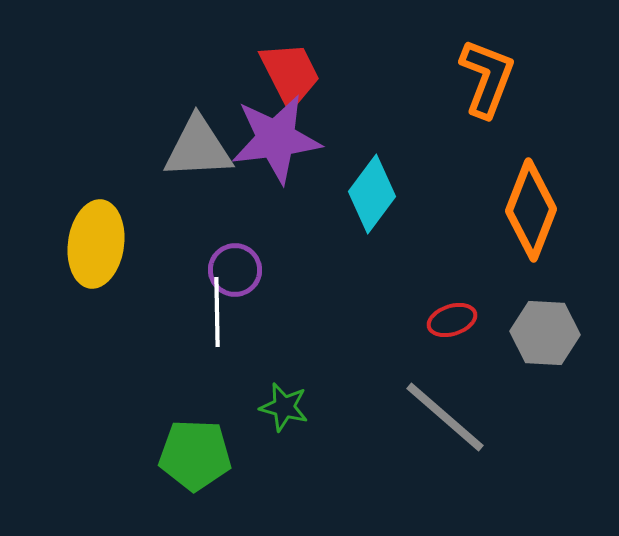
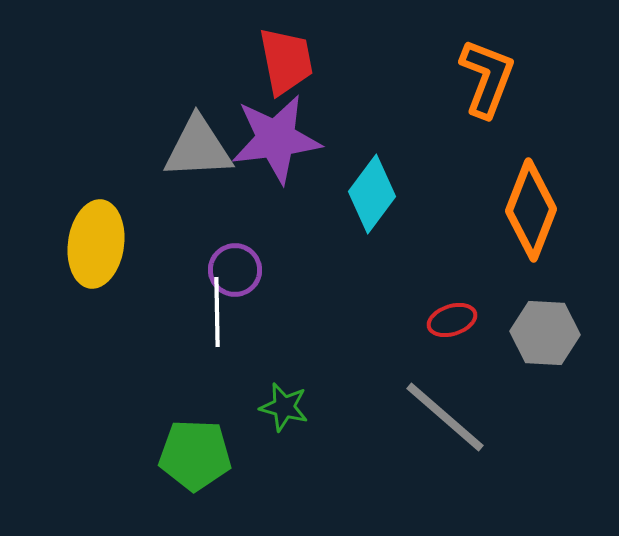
red trapezoid: moved 4 px left, 13 px up; rotated 16 degrees clockwise
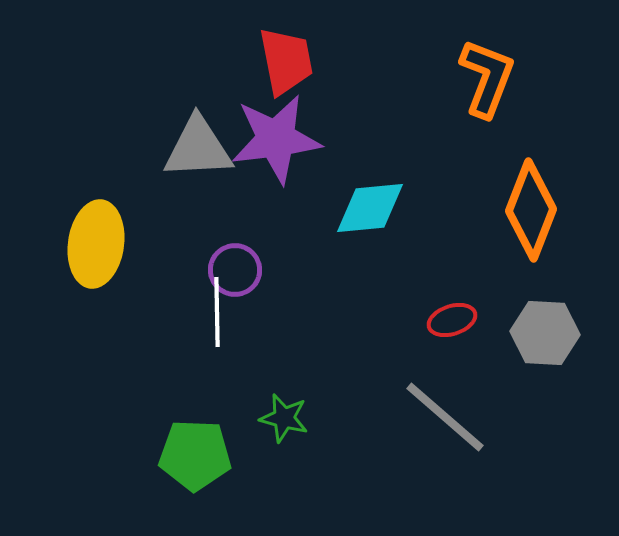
cyan diamond: moved 2 px left, 14 px down; rotated 48 degrees clockwise
green star: moved 11 px down
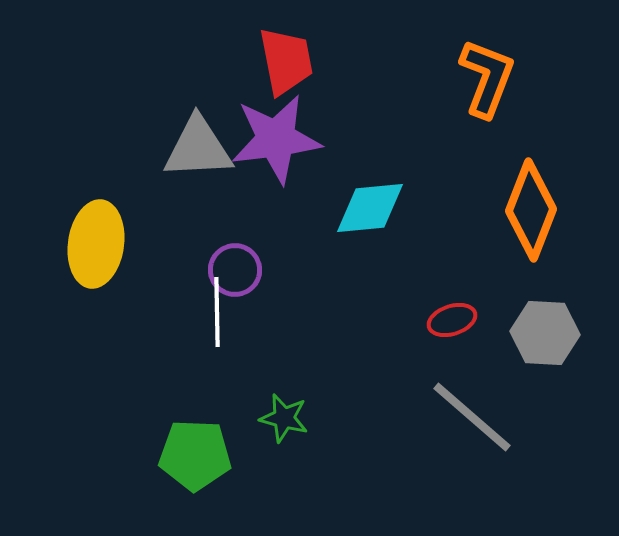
gray line: moved 27 px right
